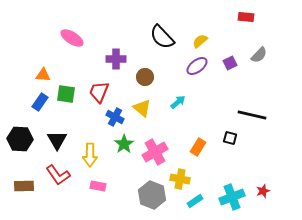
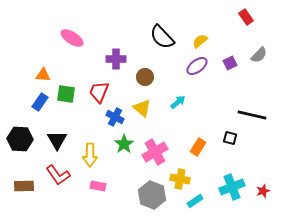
red rectangle: rotated 49 degrees clockwise
cyan cross: moved 10 px up
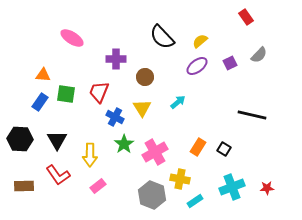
yellow triangle: rotated 18 degrees clockwise
black square: moved 6 px left, 11 px down; rotated 16 degrees clockwise
pink rectangle: rotated 49 degrees counterclockwise
red star: moved 4 px right, 3 px up; rotated 16 degrees clockwise
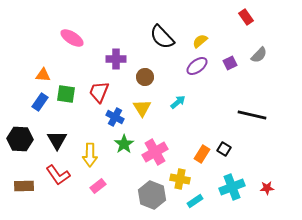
orange rectangle: moved 4 px right, 7 px down
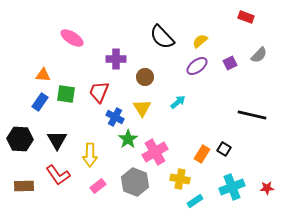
red rectangle: rotated 35 degrees counterclockwise
green star: moved 4 px right, 5 px up
gray hexagon: moved 17 px left, 13 px up
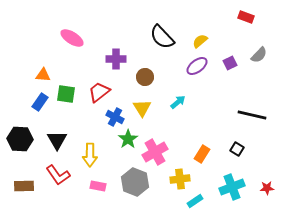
red trapezoid: rotated 30 degrees clockwise
black square: moved 13 px right
yellow cross: rotated 18 degrees counterclockwise
pink rectangle: rotated 49 degrees clockwise
